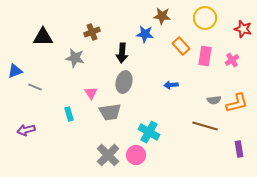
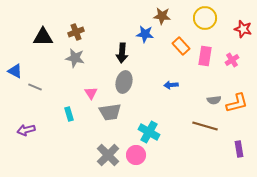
brown cross: moved 16 px left
blue triangle: rotated 49 degrees clockwise
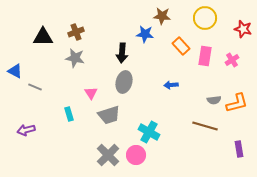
gray trapezoid: moved 1 px left, 3 px down; rotated 10 degrees counterclockwise
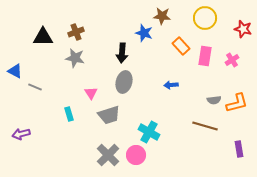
blue star: moved 1 px left, 1 px up; rotated 12 degrees clockwise
purple arrow: moved 5 px left, 4 px down
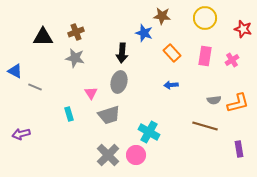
orange rectangle: moved 9 px left, 7 px down
gray ellipse: moved 5 px left
orange L-shape: moved 1 px right
